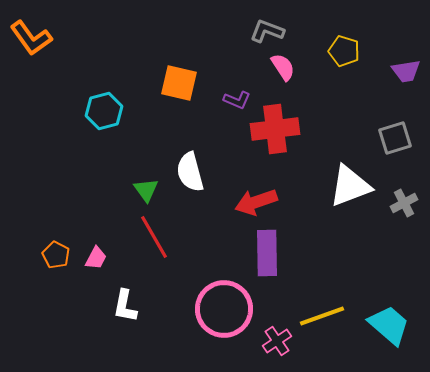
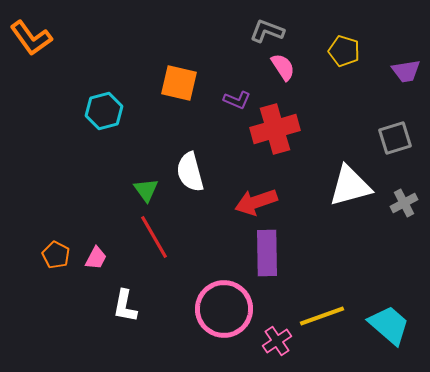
red cross: rotated 9 degrees counterclockwise
white triangle: rotated 6 degrees clockwise
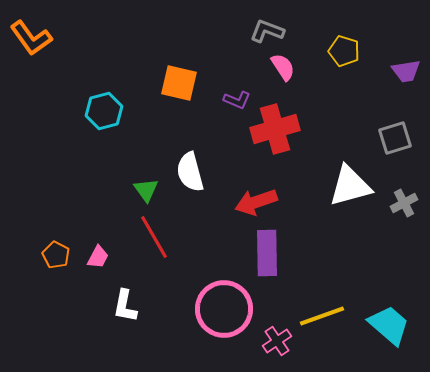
pink trapezoid: moved 2 px right, 1 px up
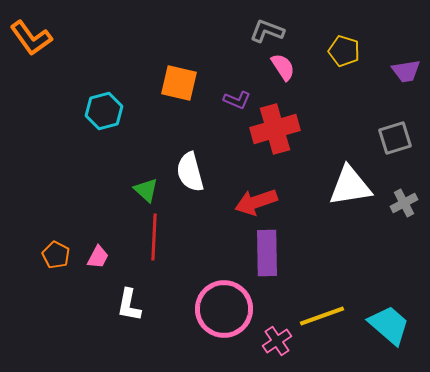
white triangle: rotated 6 degrees clockwise
green triangle: rotated 12 degrees counterclockwise
red line: rotated 33 degrees clockwise
white L-shape: moved 4 px right, 1 px up
